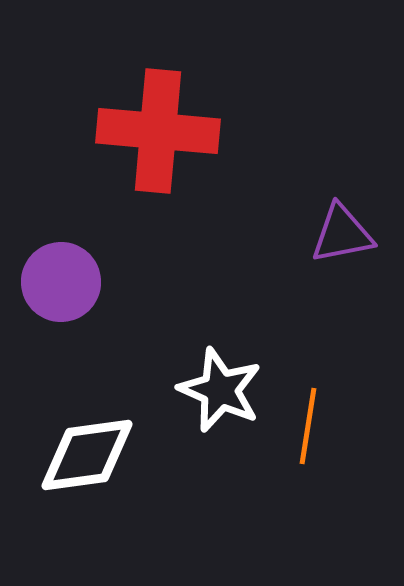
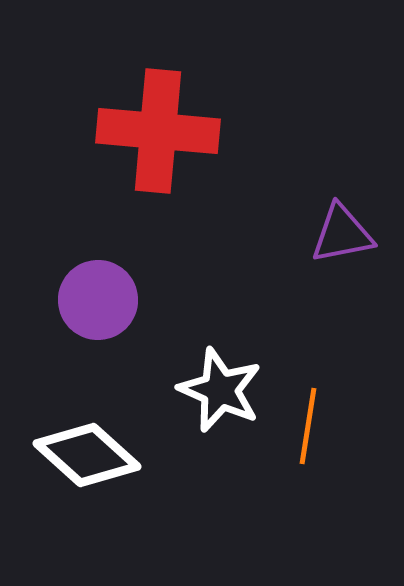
purple circle: moved 37 px right, 18 px down
white diamond: rotated 50 degrees clockwise
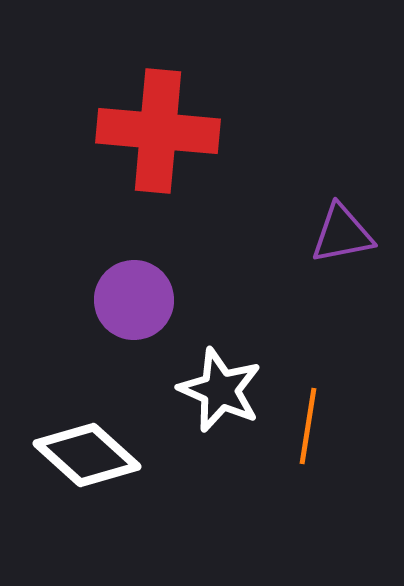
purple circle: moved 36 px right
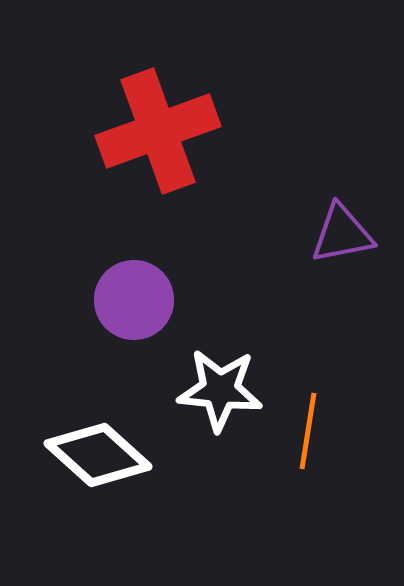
red cross: rotated 25 degrees counterclockwise
white star: rotated 18 degrees counterclockwise
orange line: moved 5 px down
white diamond: moved 11 px right
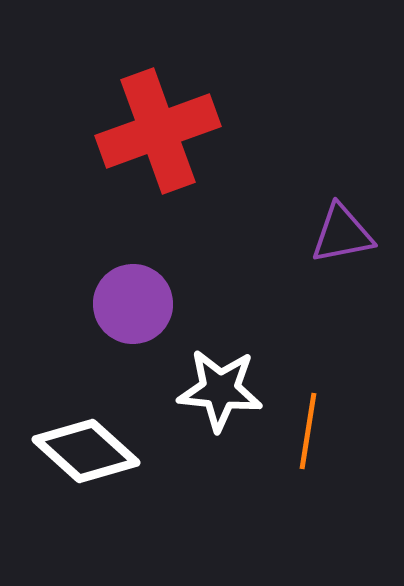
purple circle: moved 1 px left, 4 px down
white diamond: moved 12 px left, 4 px up
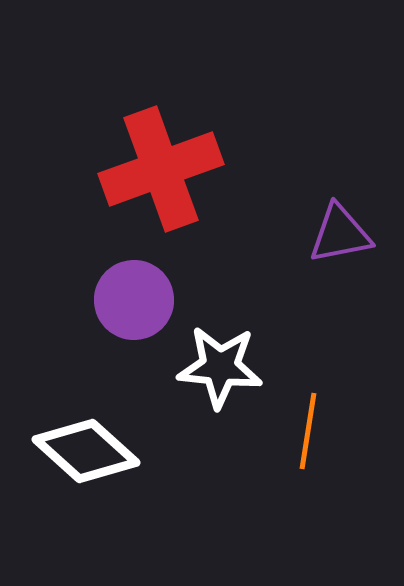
red cross: moved 3 px right, 38 px down
purple triangle: moved 2 px left
purple circle: moved 1 px right, 4 px up
white star: moved 23 px up
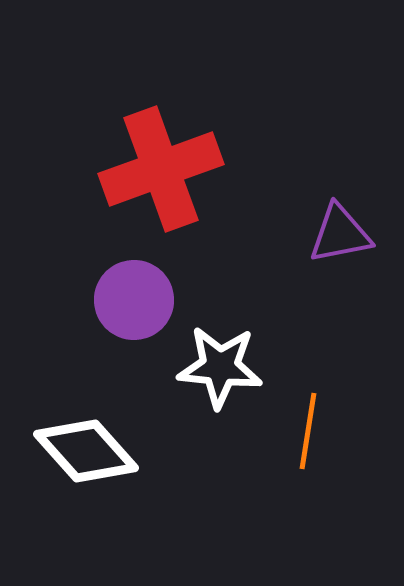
white diamond: rotated 6 degrees clockwise
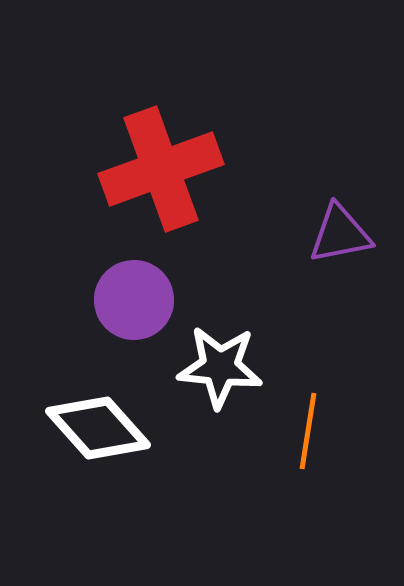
white diamond: moved 12 px right, 23 px up
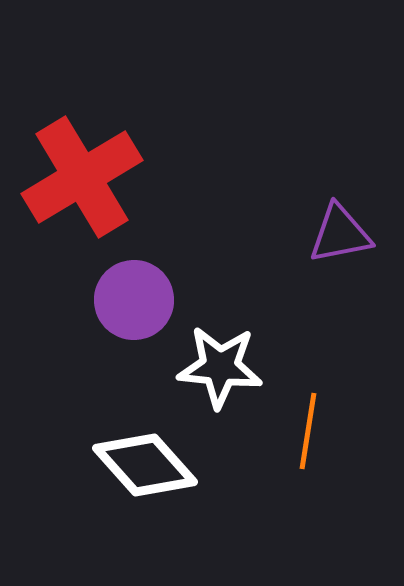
red cross: moved 79 px left, 8 px down; rotated 11 degrees counterclockwise
white diamond: moved 47 px right, 37 px down
